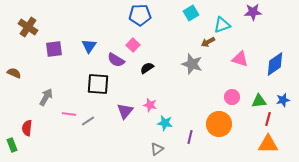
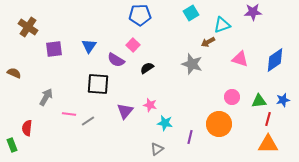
blue diamond: moved 4 px up
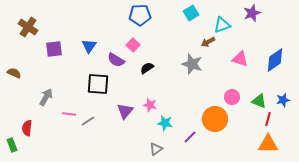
purple star: moved 1 px left, 1 px down; rotated 18 degrees counterclockwise
green triangle: rotated 28 degrees clockwise
orange circle: moved 4 px left, 5 px up
purple line: rotated 32 degrees clockwise
gray triangle: moved 1 px left
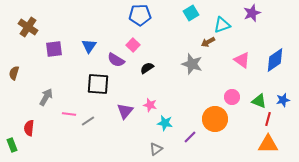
pink triangle: moved 2 px right, 1 px down; rotated 18 degrees clockwise
brown semicircle: rotated 96 degrees counterclockwise
red semicircle: moved 2 px right
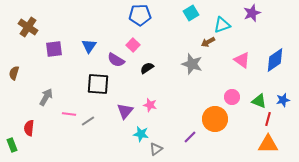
cyan star: moved 24 px left, 11 px down
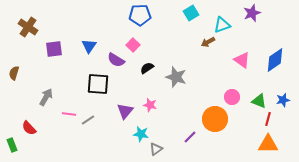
gray star: moved 16 px left, 13 px down
gray line: moved 1 px up
red semicircle: rotated 49 degrees counterclockwise
